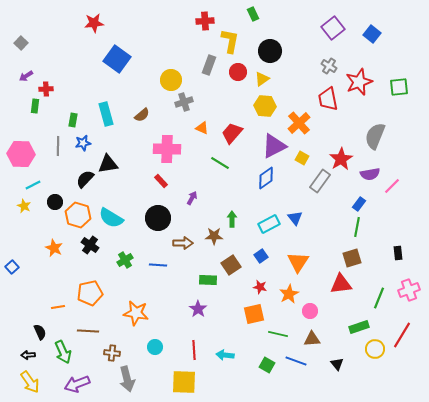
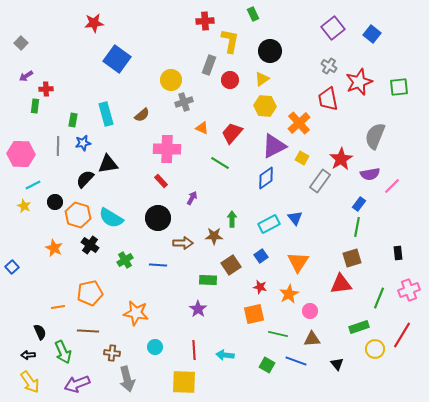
red circle at (238, 72): moved 8 px left, 8 px down
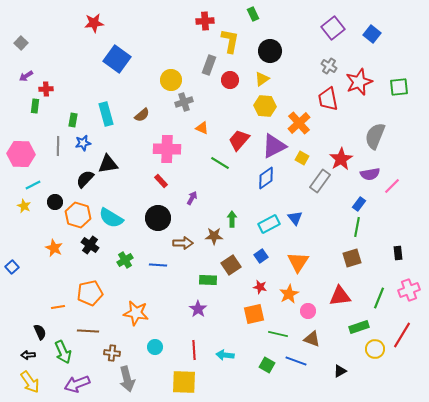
red trapezoid at (232, 133): moved 7 px right, 7 px down
red triangle at (341, 284): moved 1 px left, 12 px down
pink circle at (310, 311): moved 2 px left
brown triangle at (312, 339): rotated 24 degrees clockwise
black triangle at (337, 364): moved 3 px right, 7 px down; rotated 40 degrees clockwise
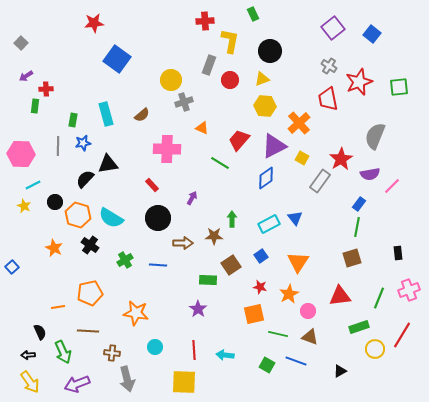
yellow triangle at (262, 79): rotated 14 degrees clockwise
red rectangle at (161, 181): moved 9 px left, 4 px down
brown triangle at (312, 339): moved 2 px left, 2 px up
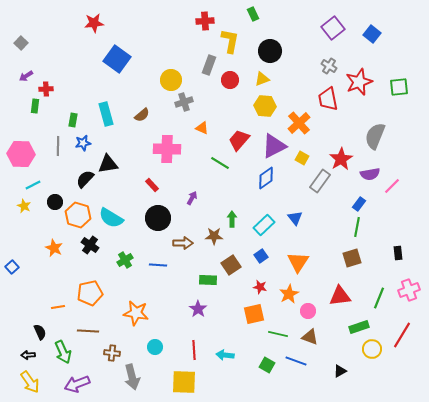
cyan rectangle at (269, 224): moved 5 px left, 1 px down; rotated 15 degrees counterclockwise
yellow circle at (375, 349): moved 3 px left
gray arrow at (127, 379): moved 5 px right, 2 px up
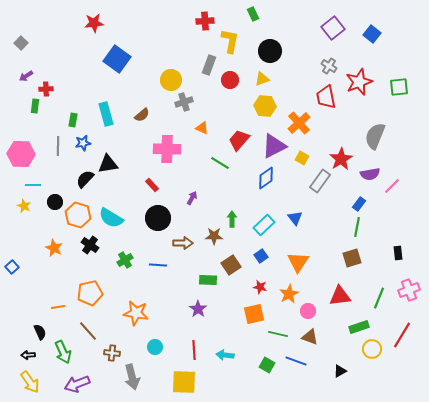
red trapezoid at (328, 99): moved 2 px left, 2 px up
cyan line at (33, 185): rotated 28 degrees clockwise
brown line at (88, 331): rotated 45 degrees clockwise
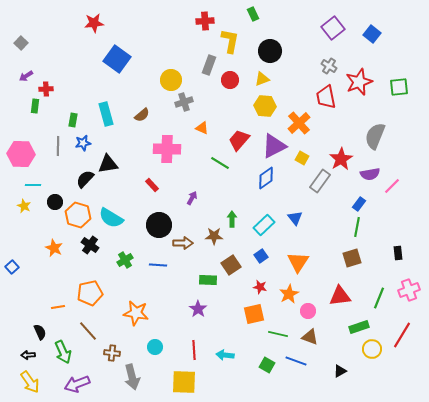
black circle at (158, 218): moved 1 px right, 7 px down
